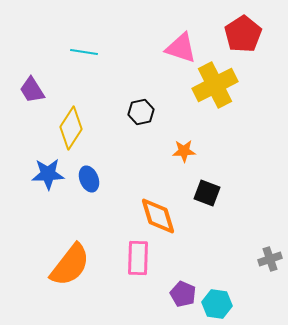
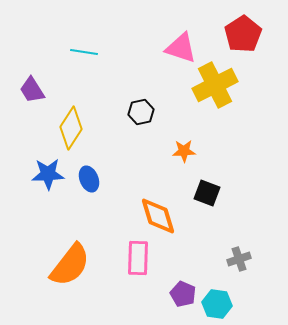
gray cross: moved 31 px left
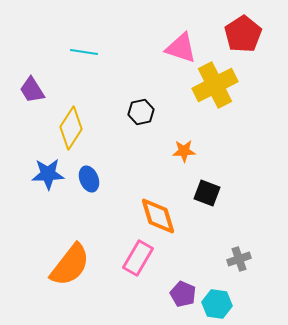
pink rectangle: rotated 28 degrees clockwise
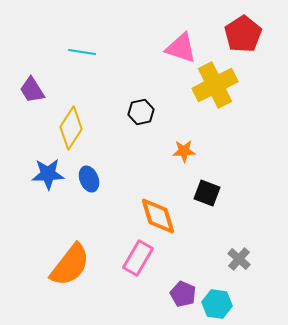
cyan line: moved 2 px left
gray cross: rotated 30 degrees counterclockwise
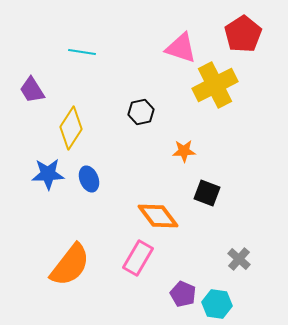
orange diamond: rotated 21 degrees counterclockwise
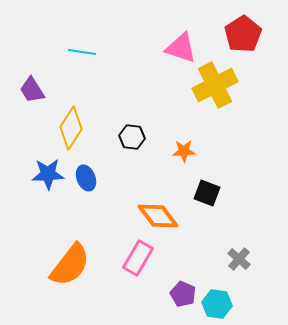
black hexagon: moved 9 px left, 25 px down; rotated 20 degrees clockwise
blue ellipse: moved 3 px left, 1 px up
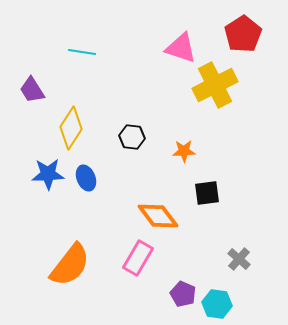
black square: rotated 28 degrees counterclockwise
